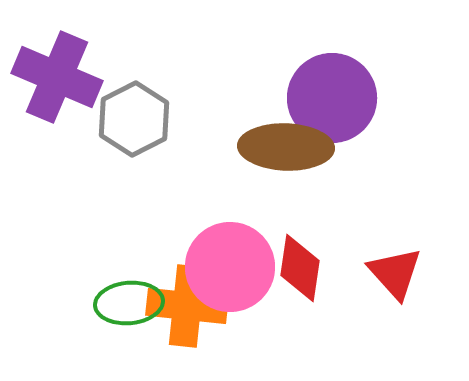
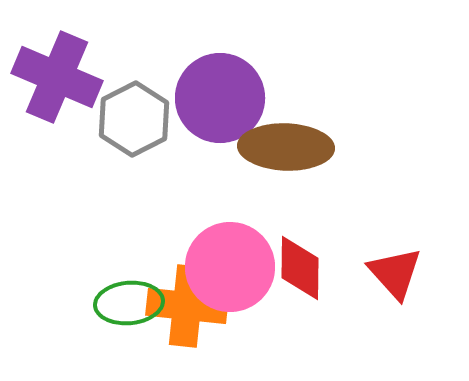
purple circle: moved 112 px left
red diamond: rotated 8 degrees counterclockwise
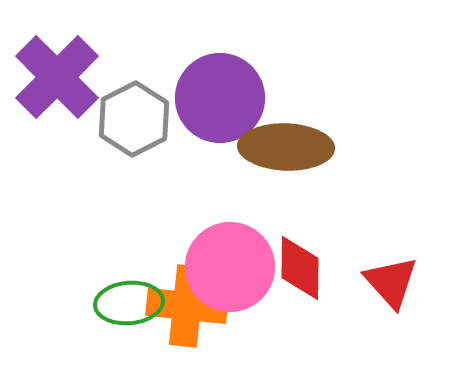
purple cross: rotated 22 degrees clockwise
red triangle: moved 4 px left, 9 px down
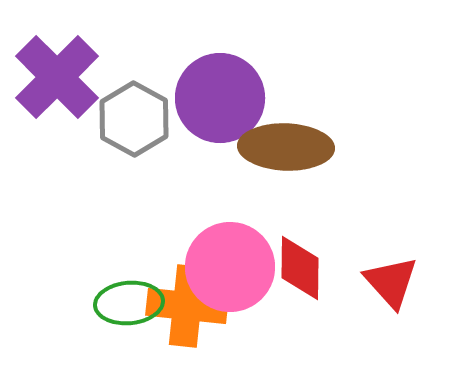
gray hexagon: rotated 4 degrees counterclockwise
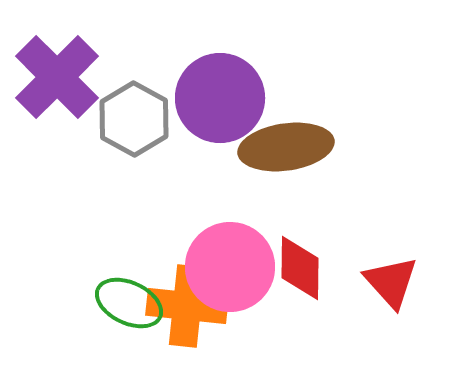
brown ellipse: rotated 10 degrees counterclockwise
green ellipse: rotated 30 degrees clockwise
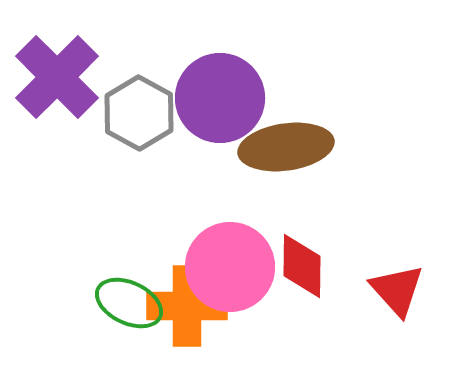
gray hexagon: moved 5 px right, 6 px up
red diamond: moved 2 px right, 2 px up
red triangle: moved 6 px right, 8 px down
orange cross: rotated 6 degrees counterclockwise
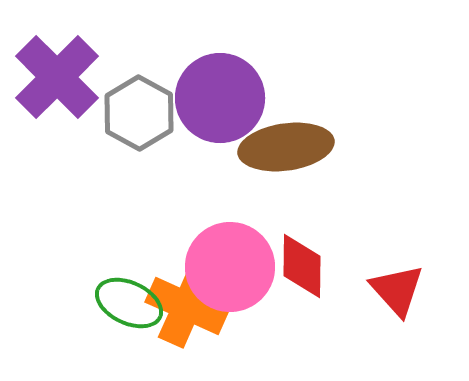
orange cross: rotated 24 degrees clockwise
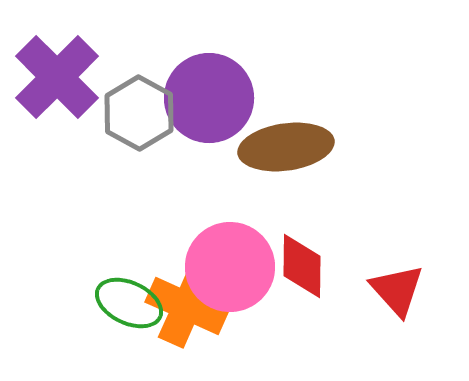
purple circle: moved 11 px left
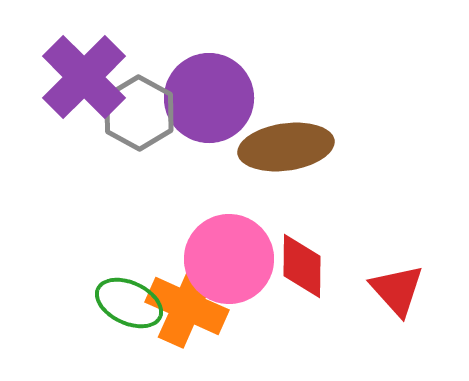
purple cross: moved 27 px right
pink circle: moved 1 px left, 8 px up
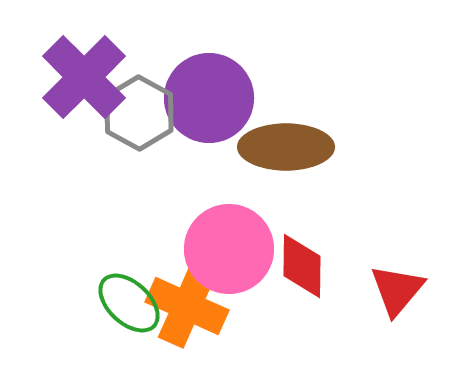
brown ellipse: rotated 8 degrees clockwise
pink circle: moved 10 px up
red triangle: rotated 22 degrees clockwise
green ellipse: rotated 18 degrees clockwise
